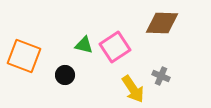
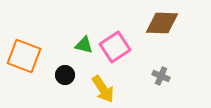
yellow arrow: moved 30 px left
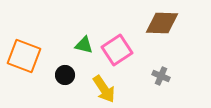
pink square: moved 2 px right, 3 px down
yellow arrow: moved 1 px right
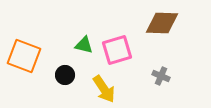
pink square: rotated 16 degrees clockwise
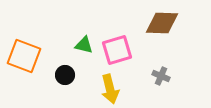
yellow arrow: moved 6 px right; rotated 20 degrees clockwise
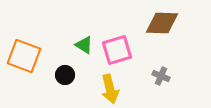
green triangle: rotated 18 degrees clockwise
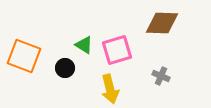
black circle: moved 7 px up
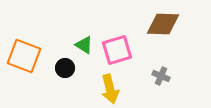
brown diamond: moved 1 px right, 1 px down
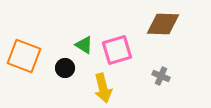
yellow arrow: moved 7 px left, 1 px up
